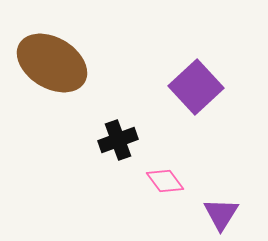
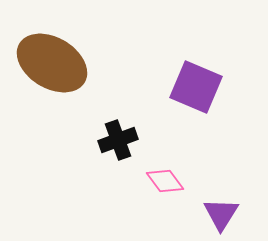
purple square: rotated 24 degrees counterclockwise
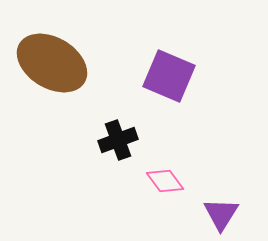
purple square: moved 27 px left, 11 px up
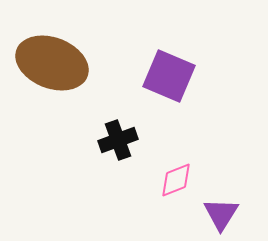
brown ellipse: rotated 10 degrees counterclockwise
pink diamond: moved 11 px right, 1 px up; rotated 75 degrees counterclockwise
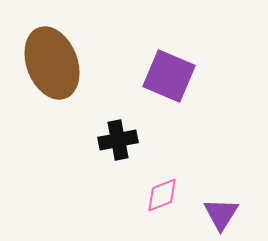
brown ellipse: rotated 48 degrees clockwise
black cross: rotated 9 degrees clockwise
pink diamond: moved 14 px left, 15 px down
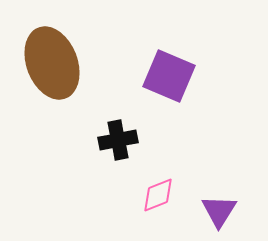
pink diamond: moved 4 px left
purple triangle: moved 2 px left, 3 px up
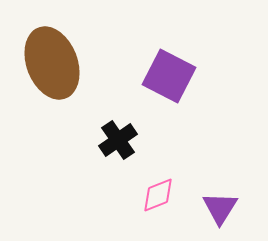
purple square: rotated 4 degrees clockwise
black cross: rotated 24 degrees counterclockwise
purple triangle: moved 1 px right, 3 px up
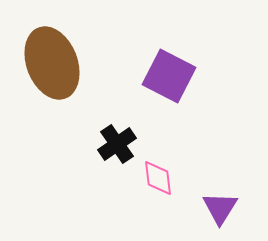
black cross: moved 1 px left, 4 px down
pink diamond: moved 17 px up; rotated 75 degrees counterclockwise
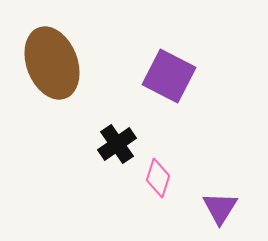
pink diamond: rotated 24 degrees clockwise
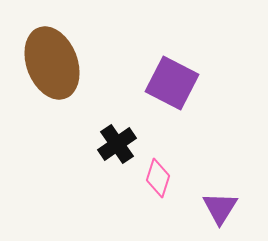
purple square: moved 3 px right, 7 px down
